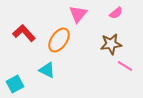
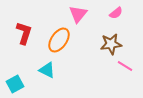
red L-shape: rotated 60 degrees clockwise
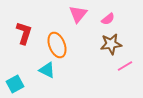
pink semicircle: moved 8 px left, 6 px down
orange ellipse: moved 2 px left, 5 px down; rotated 55 degrees counterclockwise
pink line: rotated 63 degrees counterclockwise
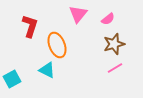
red L-shape: moved 6 px right, 7 px up
brown star: moved 3 px right; rotated 10 degrees counterclockwise
pink line: moved 10 px left, 2 px down
cyan square: moved 3 px left, 5 px up
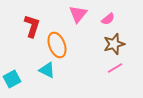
red L-shape: moved 2 px right
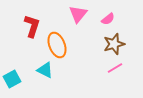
cyan triangle: moved 2 px left
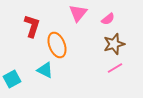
pink triangle: moved 1 px up
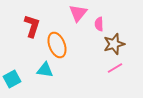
pink semicircle: moved 9 px left, 5 px down; rotated 128 degrees clockwise
cyan triangle: rotated 18 degrees counterclockwise
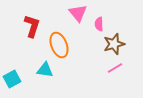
pink triangle: rotated 18 degrees counterclockwise
orange ellipse: moved 2 px right
